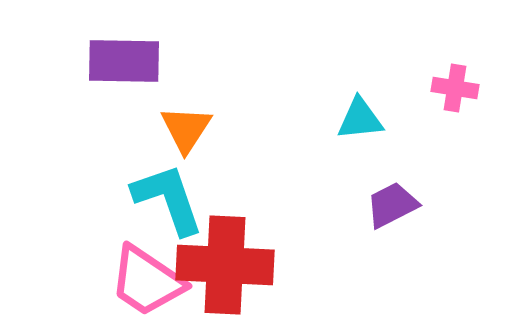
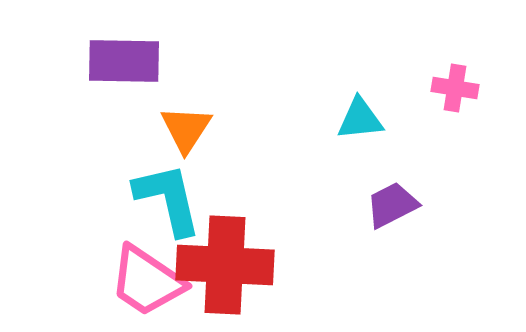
cyan L-shape: rotated 6 degrees clockwise
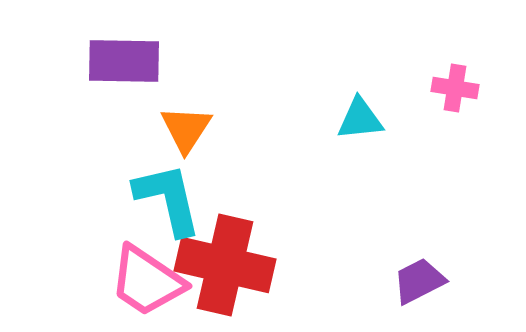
purple trapezoid: moved 27 px right, 76 px down
red cross: rotated 10 degrees clockwise
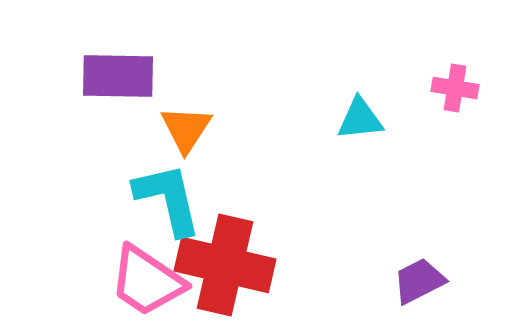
purple rectangle: moved 6 px left, 15 px down
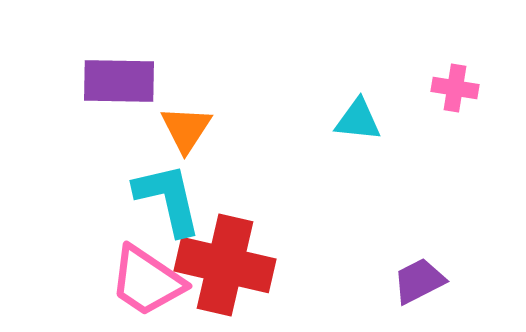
purple rectangle: moved 1 px right, 5 px down
cyan triangle: moved 2 px left, 1 px down; rotated 12 degrees clockwise
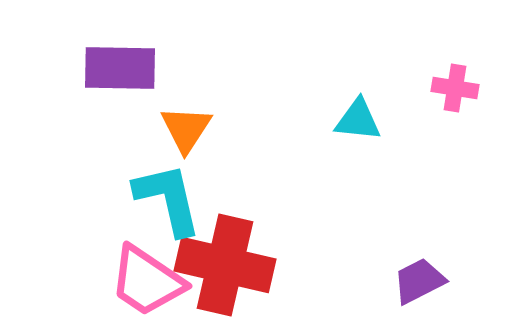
purple rectangle: moved 1 px right, 13 px up
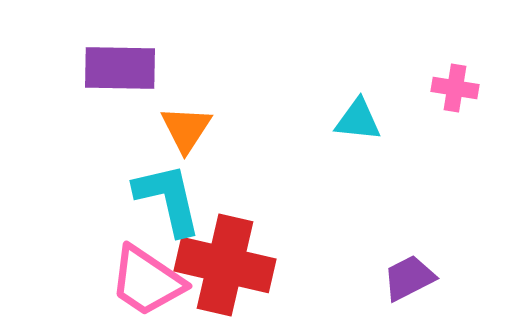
purple trapezoid: moved 10 px left, 3 px up
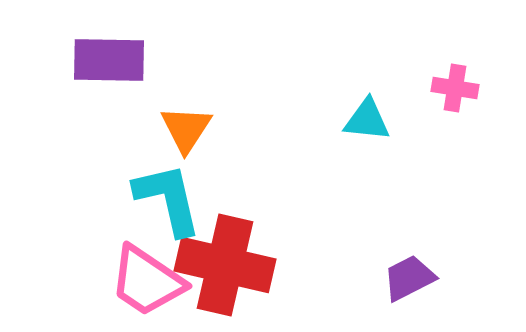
purple rectangle: moved 11 px left, 8 px up
cyan triangle: moved 9 px right
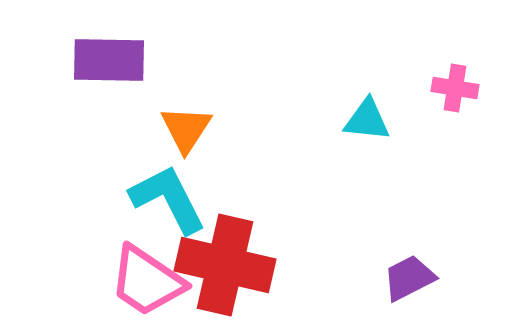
cyan L-shape: rotated 14 degrees counterclockwise
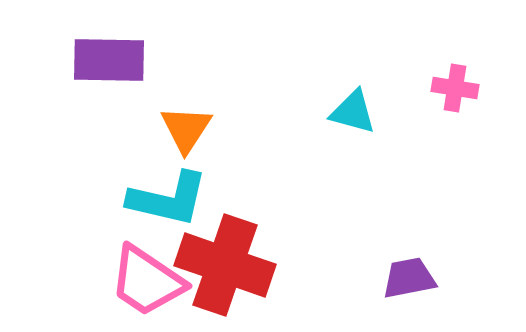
cyan triangle: moved 14 px left, 8 px up; rotated 9 degrees clockwise
cyan L-shape: rotated 130 degrees clockwise
red cross: rotated 6 degrees clockwise
purple trapezoid: rotated 16 degrees clockwise
